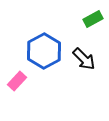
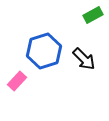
green rectangle: moved 4 px up
blue hexagon: rotated 12 degrees clockwise
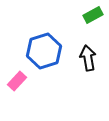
black arrow: moved 4 px right, 1 px up; rotated 145 degrees counterclockwise
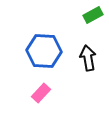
blue hexagon: rotated 20 degrees clockwise
pink rectangle: moved 24 px right, 12 px down
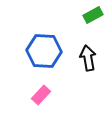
pink rectangle: moved 2 px down
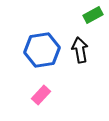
blue hexagon: moved 2 px left, 1 px up; rotated 12 degrees counterclockwise
black arrow: moved 8 px left, 8 px up
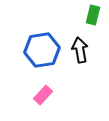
green rectangle: rotated 48 degrees counterclockwise
pink rectangle: moved 2 px right
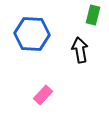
blue hexagon: moved 10 px left, 16 px up; rotated 12 degrees clockwise
